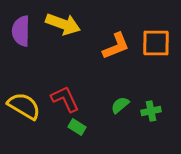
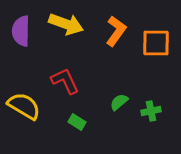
yellow arrow: moved 3 px right
orange L-shape: moved 15 px up; rotated 32 degrees counterclockwise
red L-shape: moved 18 px up
green semicircle: moved 1 px left, 3 px up
green rectangle: moved 5 px up
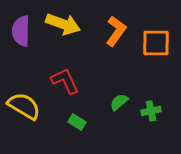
yellow arrow: moved 3 px left
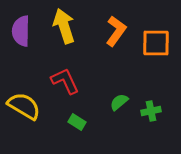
yellow arrow: moved 1 px right, 2 px down; rotated 128 degrees counterclockwise
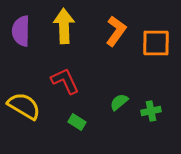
yellow arrow: rotated 16 degrees clockwise
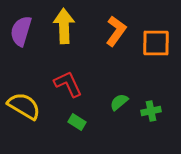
purple semicircle: rotated 16 degrees clockwise
red L-shape: moved 3 px right, 3 px down
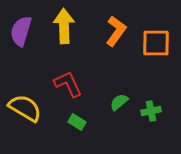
yellow semicircle: moved 1 px right, 2 px down
